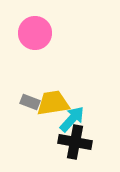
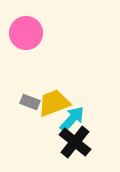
pink circle: moved 9 px left
yellow trapezoid: moved 1 px right; rotated 12 degrees counterclockwise
black cross: rotated 28 degrees clockwise
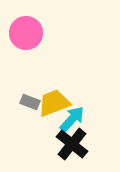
black cross: moved 3 px left, 2 px down
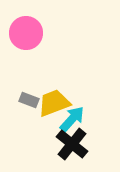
gray rectangle: moved 1 px left, 2 px up
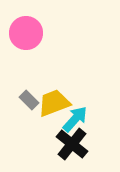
gray rectangle: rotated 24 degrees clockwise
cyan arrow: moved 3 px right
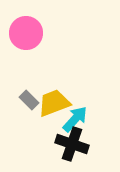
black cross: rotated 20 degrees counterclockwise
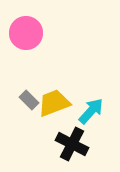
cyan arrow: moved 16 px right, 8 px up
black cross: rotated 8 degrees clockwise
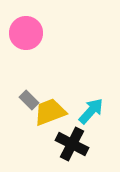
yellow trapezoid: moved 4 px left, 9 px down
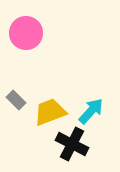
gray rectangle: moved 13 px left
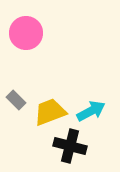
cyan arrow: rotated 20 degrees clockwise
black cross: moved 2 px left, 2 px down; rotated 12 degrees counterclockwise
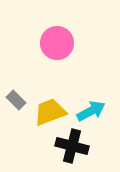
pink circle: moved 31 px right, 10 px down
black cross: moved 2 px right
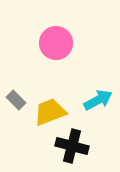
pink circle: moved 1 px left
cyan arrow: moved 7 px right, 11 px up
